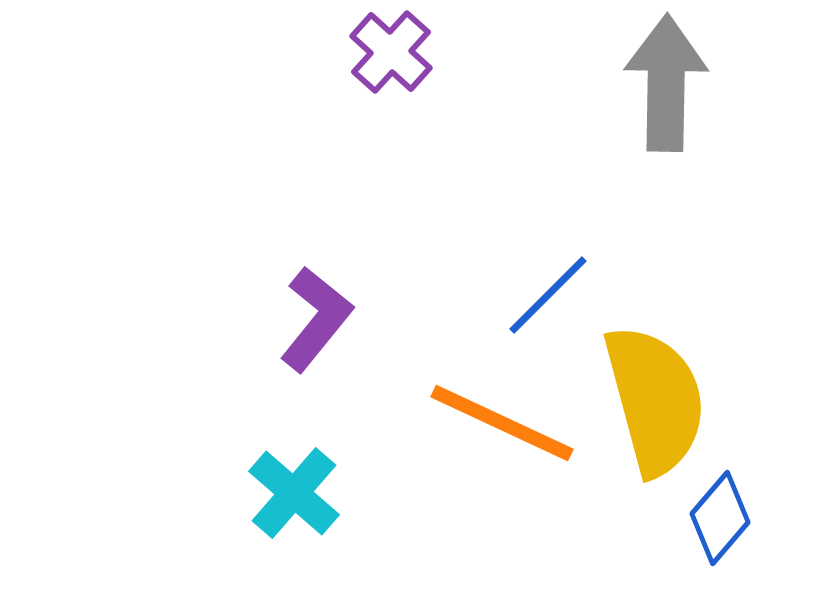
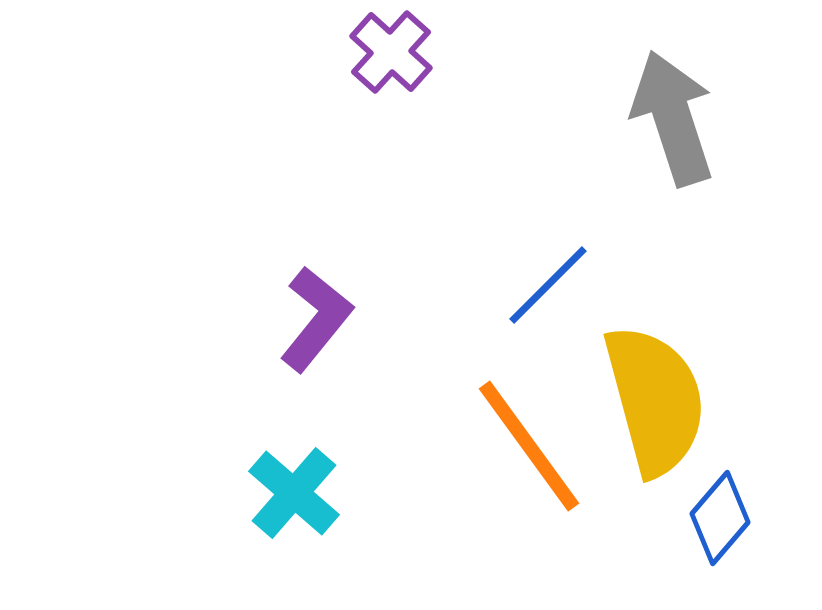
gray arrow: moved 7 px right, 35 px down; rotated 19 degrees counterclockwise
blue line: moved 10 px up
orange line: moved 27 px right, 23 px down; rotated 29 degrees clockwise
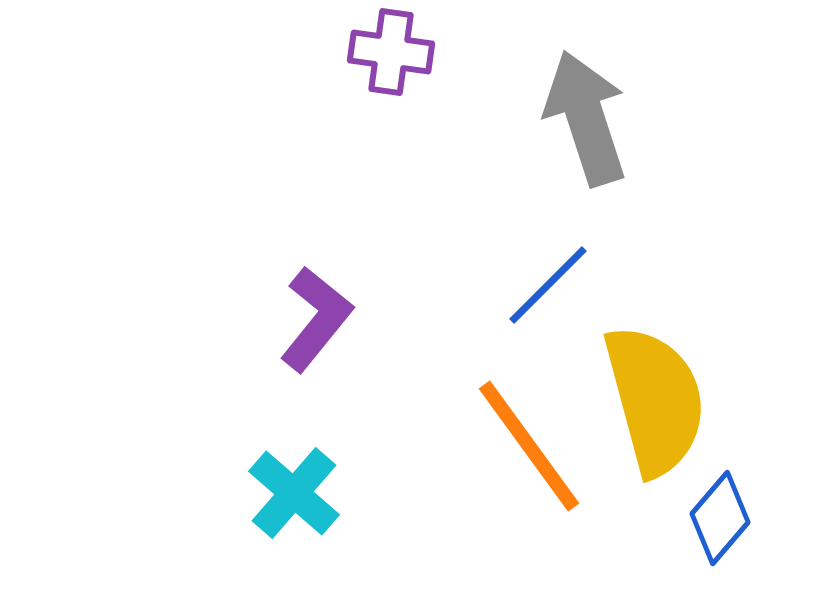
purple cross: rotated 34 degrees counterclockwise
gray arrow: moved 87 px left
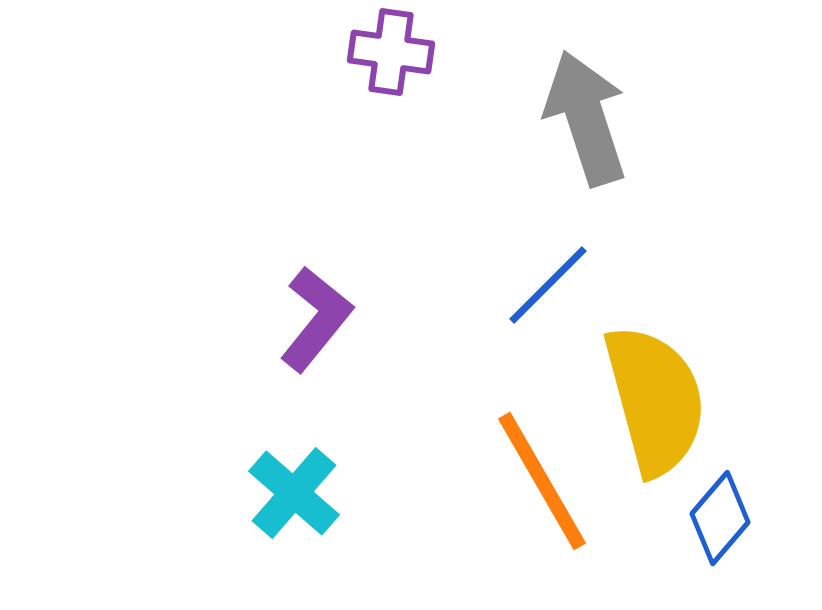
orange line: moved 13 px right, 35 px down; rotated 6 degrees clockwise
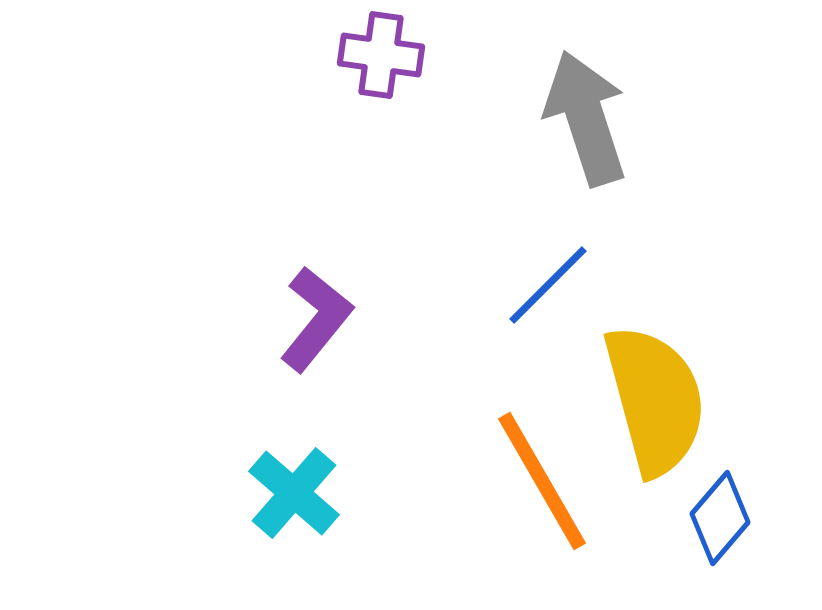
purple cross: moved 10 px left, 3 px down
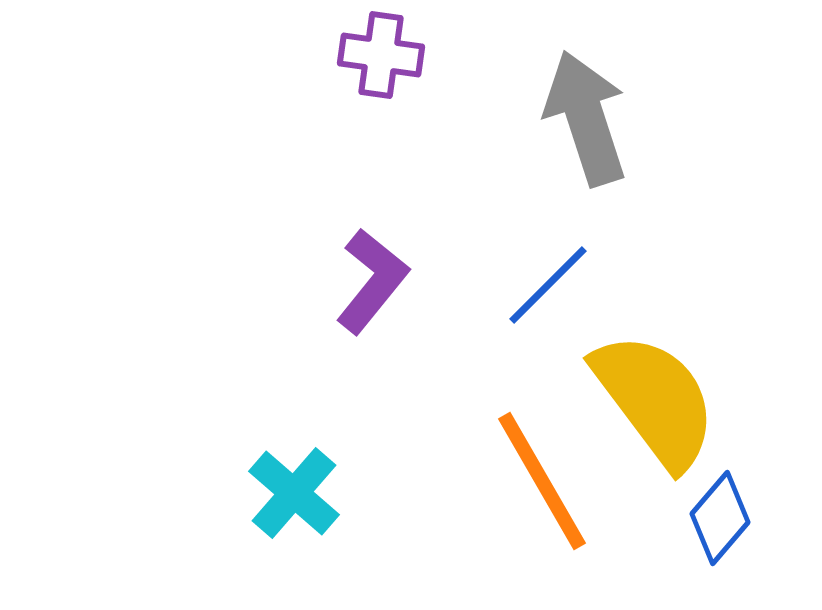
purple L-shape: moved 56 px right, 38 px up
yellow semicircle: rotated 22 degrees counterclockwise
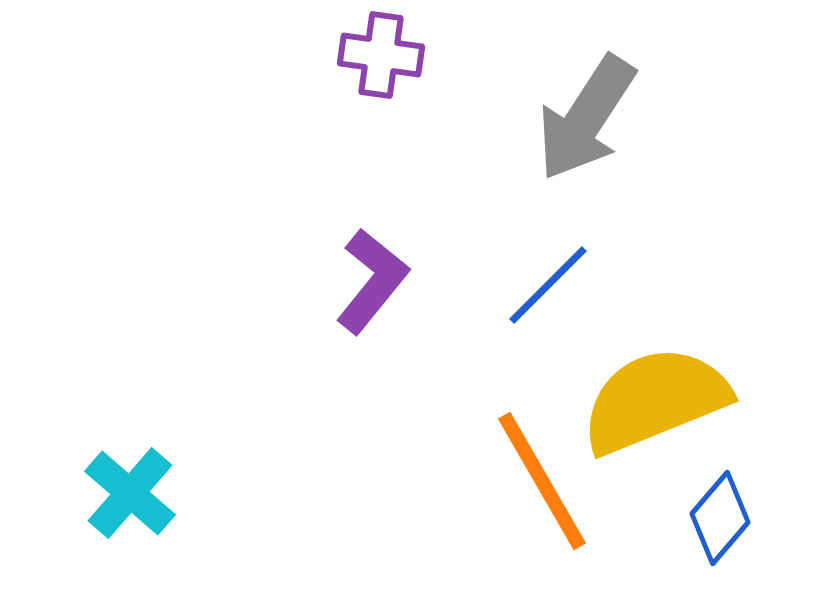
gray arrow: rotated 129 degrees counterclockwise
yellow semicircle: rotated 75 degrees counterclockwise
cyan cross: moved 164 px left
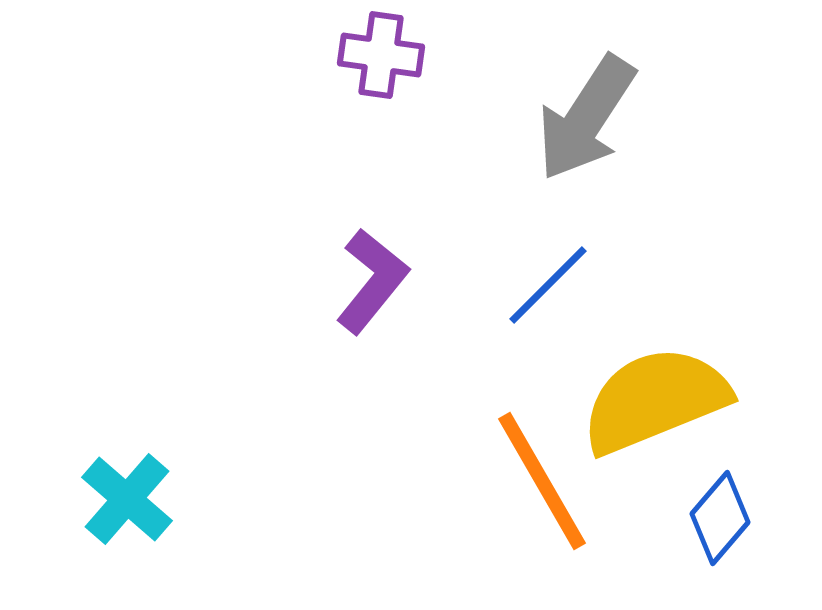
cyan cross: moved 3 px left, 6 px down
